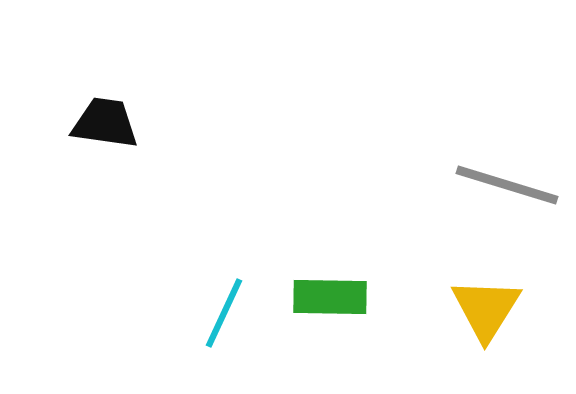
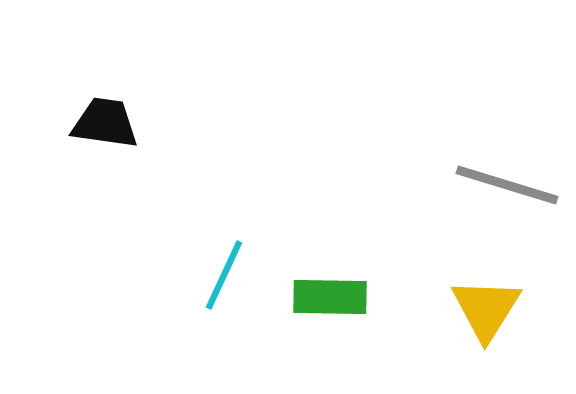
cyan line: moved 38 px up
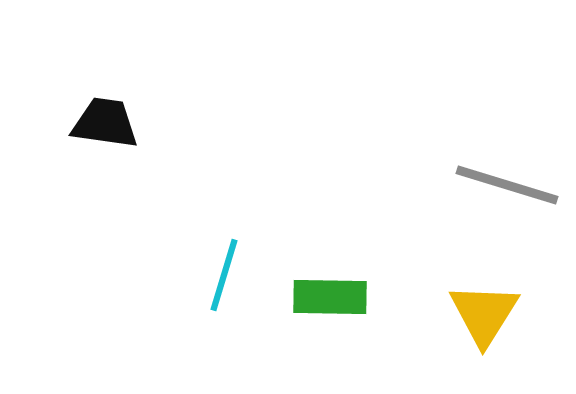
cyan line: rotated 8 degrees counterclockwise
yellow triangle: moved 2 px left, 5 px down
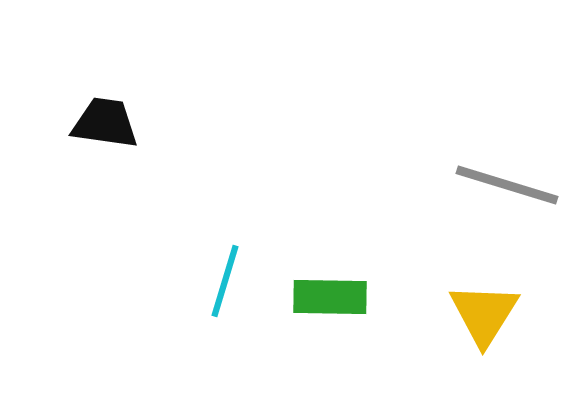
cyan line: moved 1 px right, 6 px down
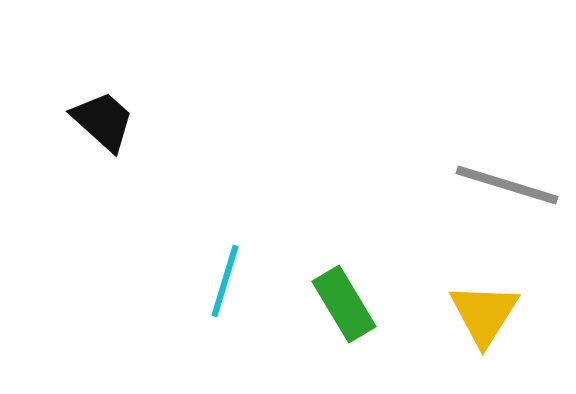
black trapezoid: moved 2 px left, 2 px up; rotated 34 degrees clockwise
green rectangle: moved 14 px right, 7 px down; rotated 58 degrees clockwise
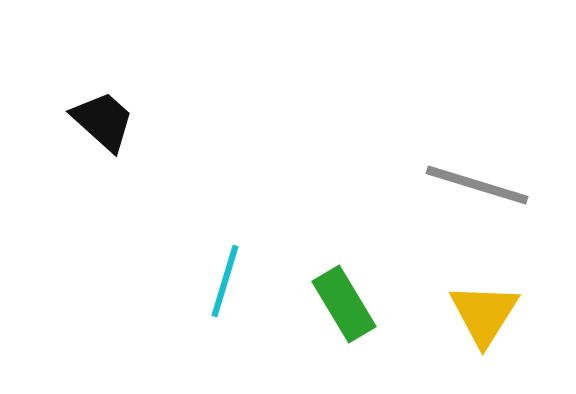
gray line: moved 30 px left
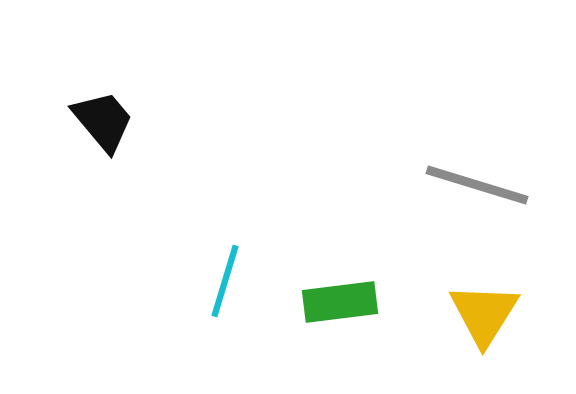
black trapezoid: rotated 8 degrees clockwise
green rectangle: moved 4 px left, 2 px up; rotated 66 degrees counterclockwise
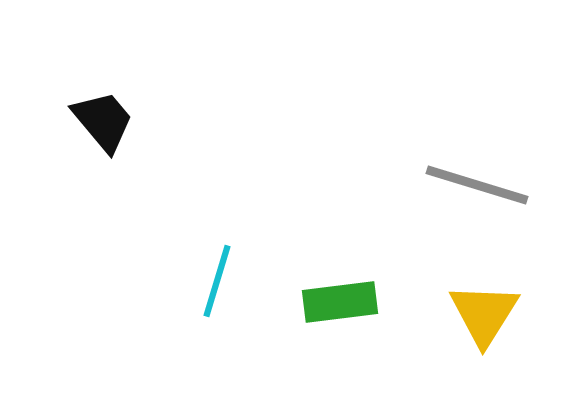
cyan line: moved 8 px left
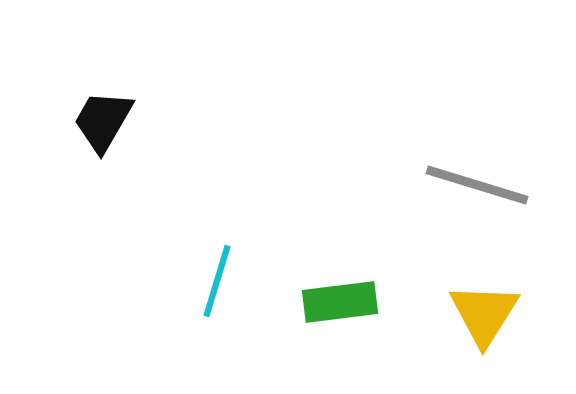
black trapezoid: rotated 110 degrees counterclockwise
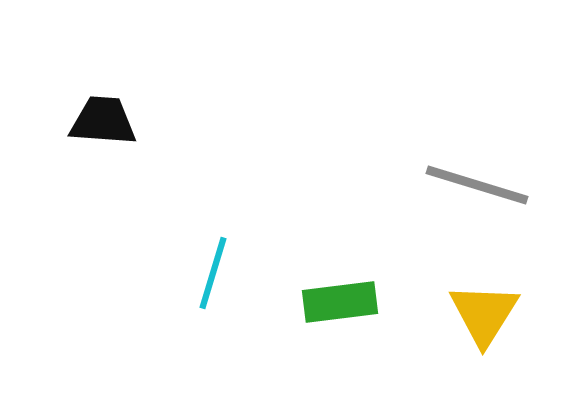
black trapezoid: rotated 64 degrees clockwise
cyan line: moved 4 px left, 8 px up
